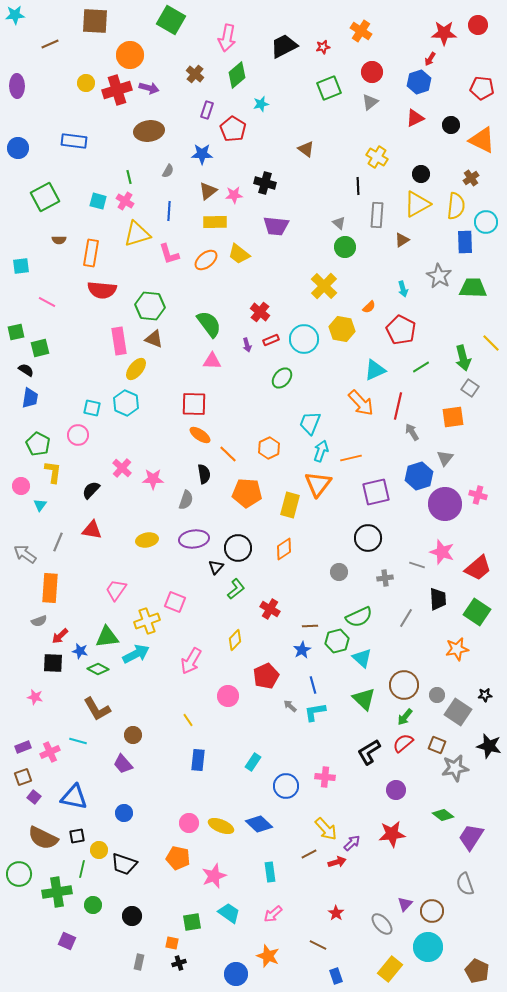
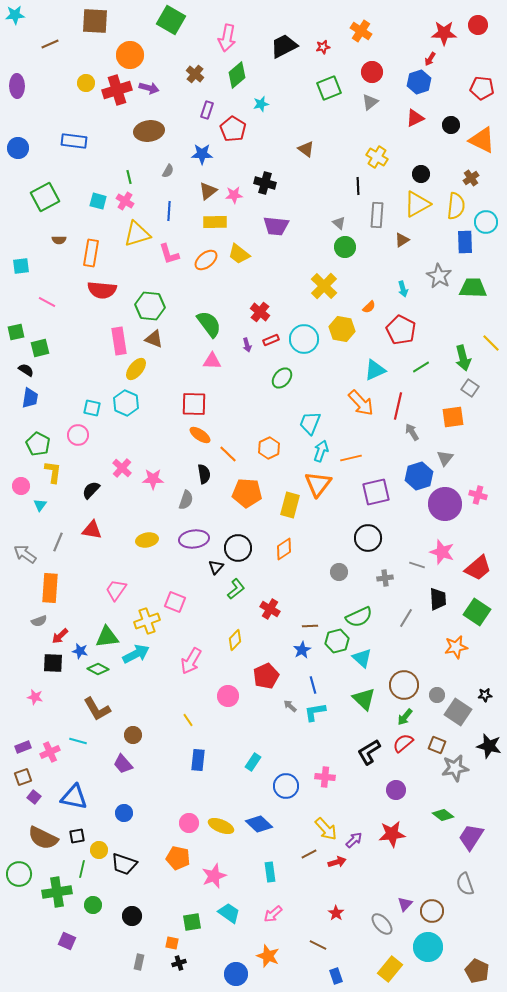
orange star at (457, 649): moved 1 px left, 2 px up
purple arrow at (352, 843): moved 2 px right, 3 px up
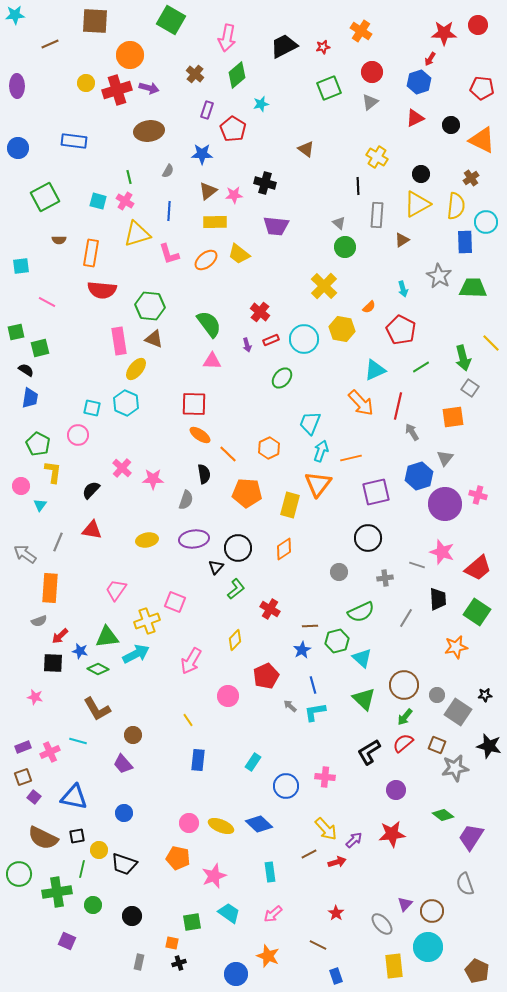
green semicircle at (359, 617): moved 2 px right, 5 px up
yellow rectangle at (390, 969): moved 4 px right, 3 px up; rotated 45 degrees counterclockwise
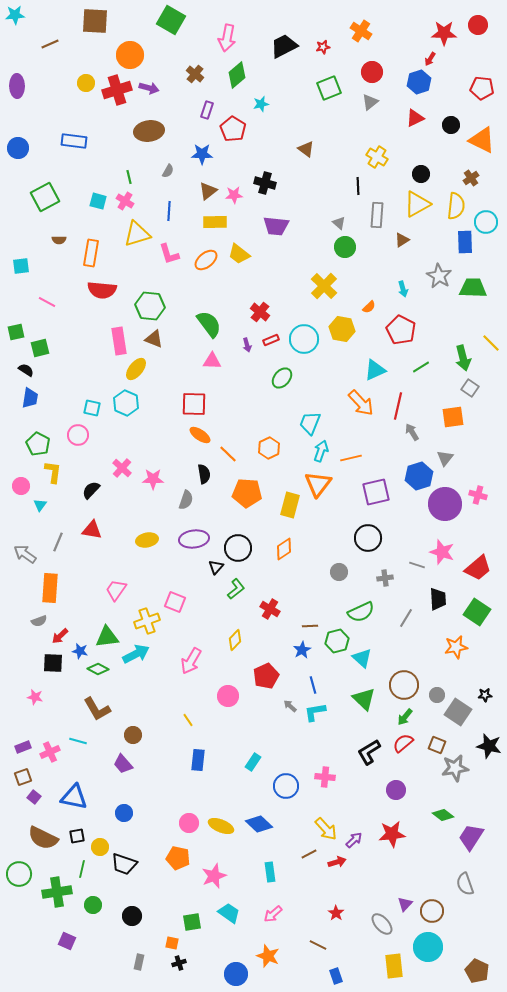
yellow circle at (99, 850): moved 1 px right, 3 px up
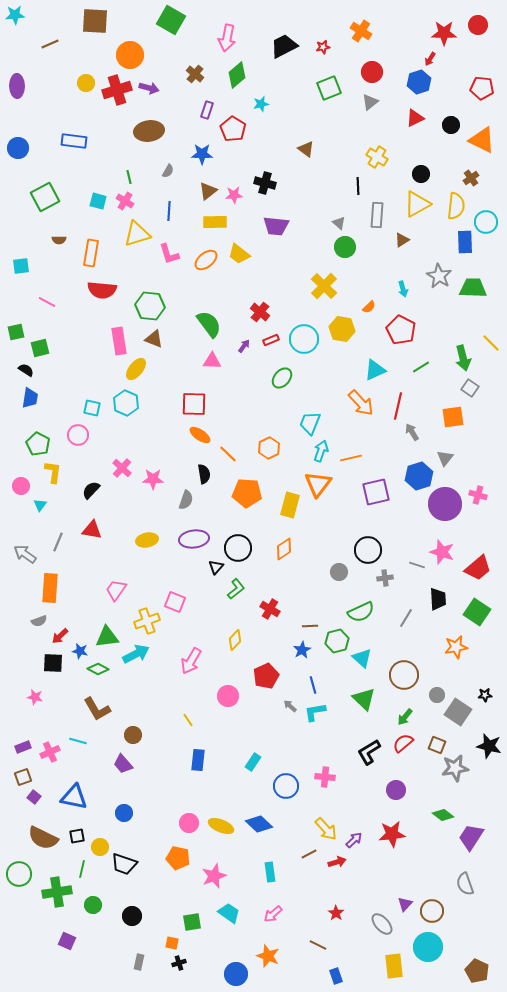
purple arrow at (247, 345): moved 3 px left, 1 px down; rotated 128 degrees counterclockwise
black circle at (368, 538): moved 12 px down
brown circle at (404, 685): moved 10 px up
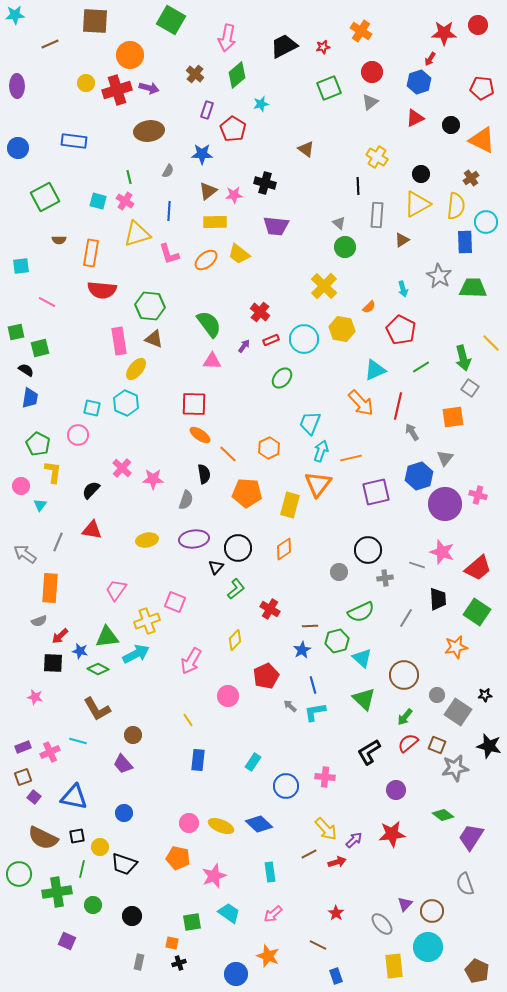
red semicircle at (403, 743): moved 5 px right
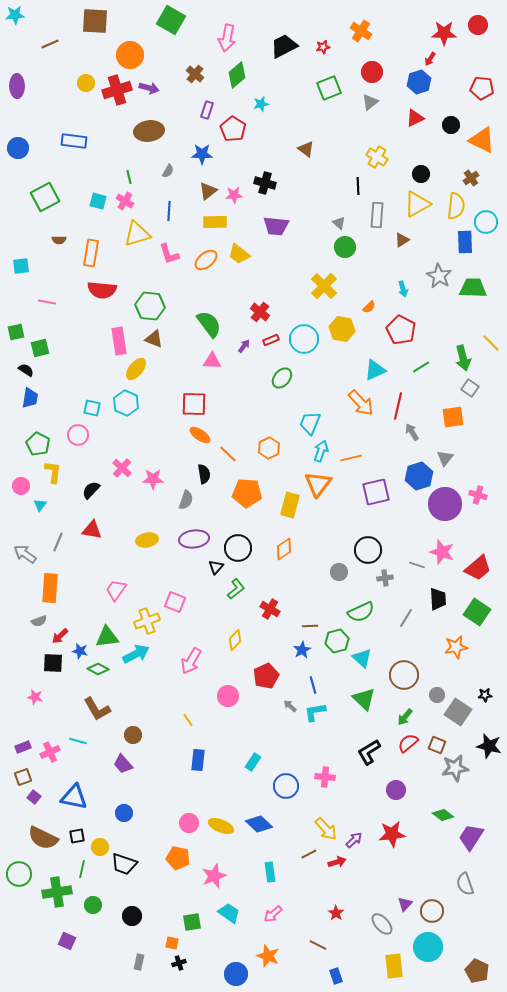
pink line at (47, 302): rotated 18 degrees counterclockwise
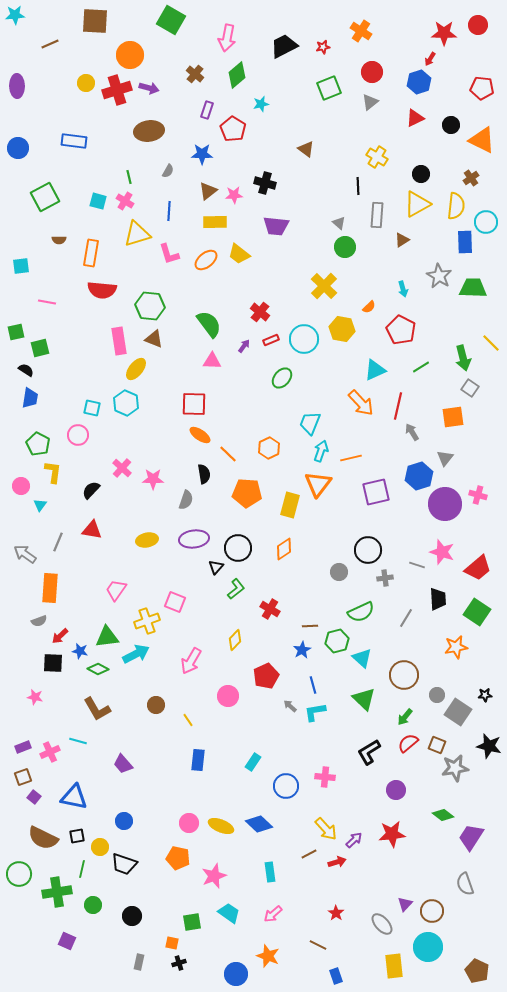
brown circle at (133, 735): moved 23 px right, 30 px up
blue circle at (124, 813): moved 8 px down
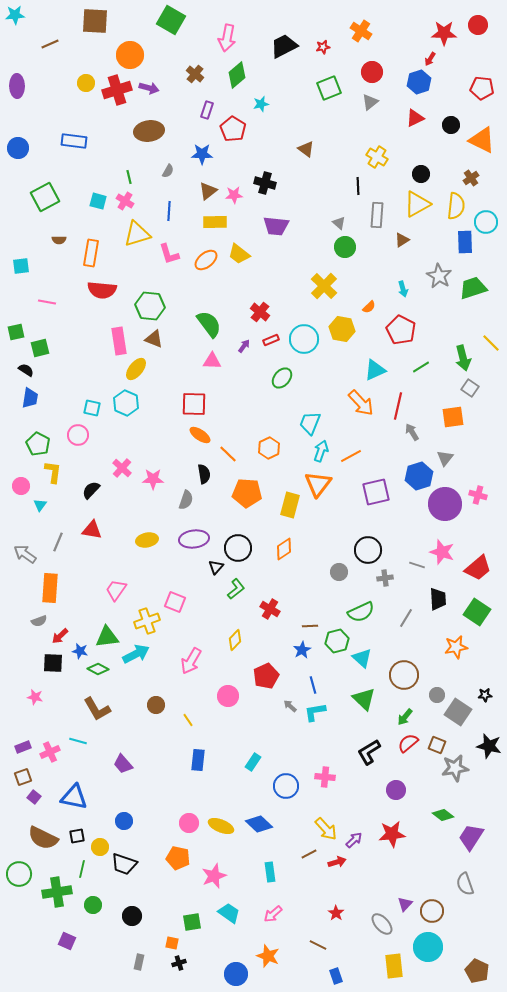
green trapezoid at (473, 288): rotated 20 degrees counterclockwise
orange line at (351, 458): moved 2 px up; rotated 15 degrees counterclockwise
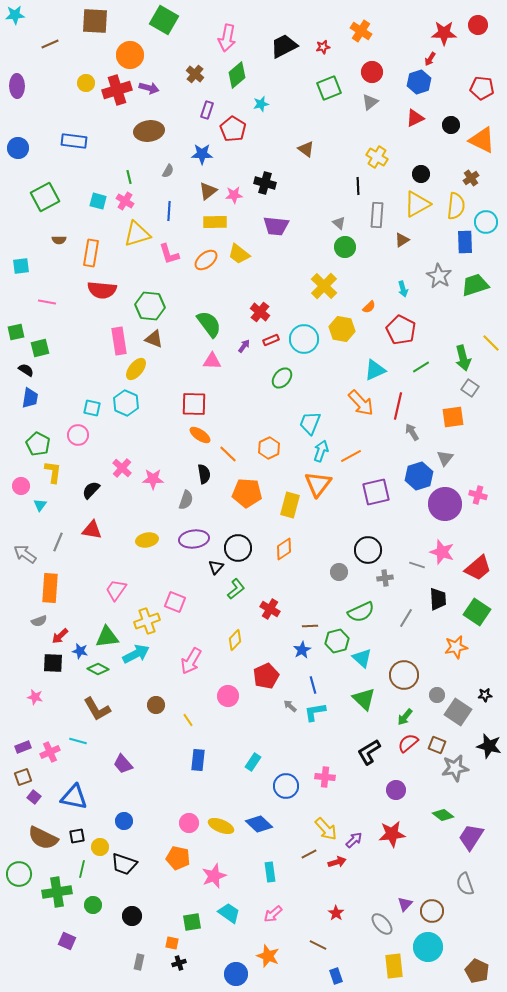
green square at (171, 20): moved 7 px left
green trapezoid at (473, 288): moved 2 px right, 3 px up
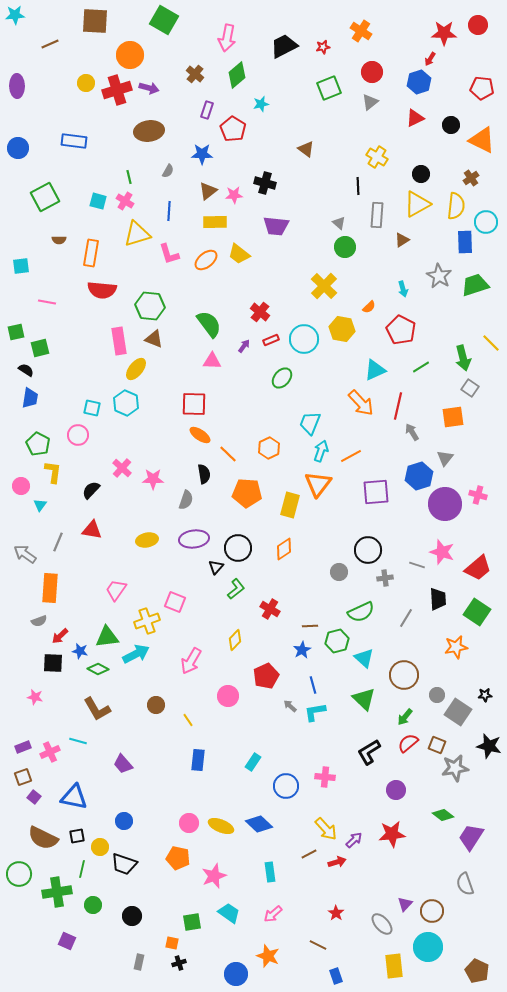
purple square at (376, 492): rotated 8 degrees clockwise
cyan triangle at (362, 658): moved 2 px right
